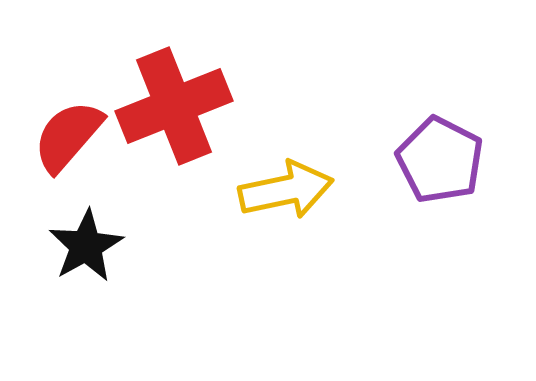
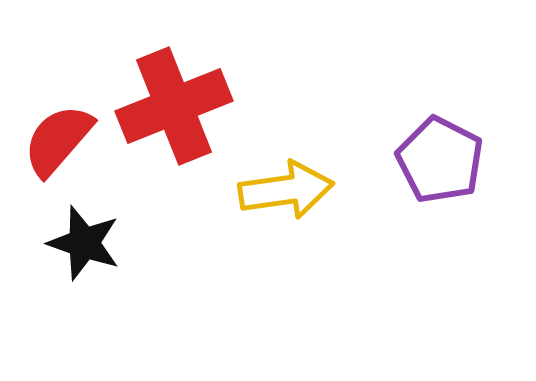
red semicircle: moved 10 px left, 4 px down
yellow arrow: rotated 4 degrees clockwise
black star: moved 2 px left, 3 px up; rotated 24 degrees counterclockwise
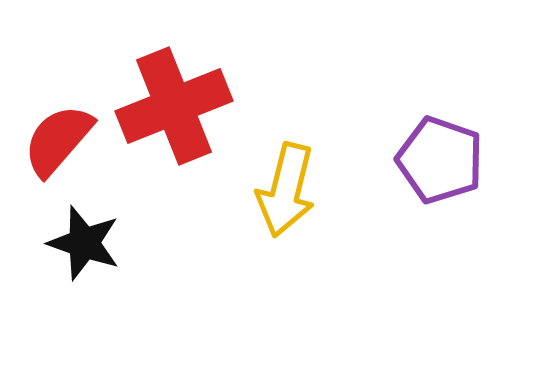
purple pentagon: rotated 8 degrees counterclockwise
yellow arrow: rotated 112 degrees clockwise
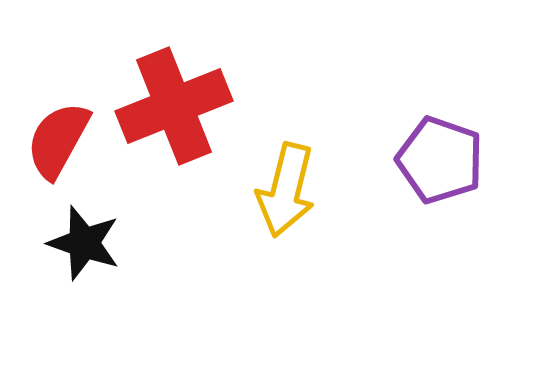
red semicircle: rotated 12 degrees counterclockwise
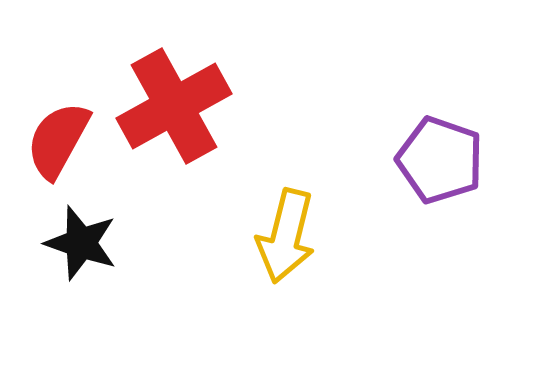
red cross: rotated 7 degrees counterclockwise
yellow arrow: moved 46 px down
black star: moved 3 px left
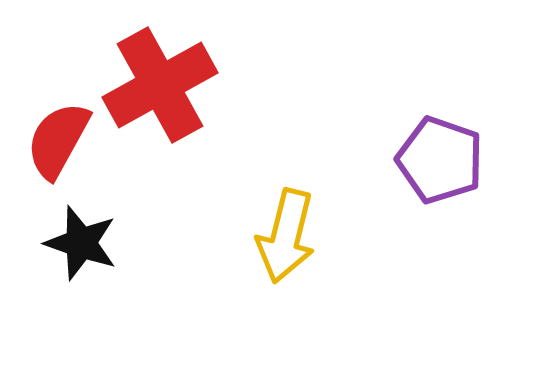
red cross: moved 14 px left, 21 px up
